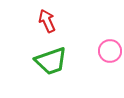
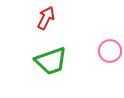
red arrow: moved 1 px left, 3 px up; rotated 50 degrees clockwise
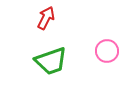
pink circle: moved 3 px left
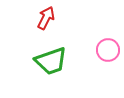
pink circle: moved 1 px right, 1 px up
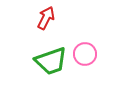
pink circle: moved 23 px left, 4 px down
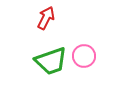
pink circle: moved 1 px left, 2 px down
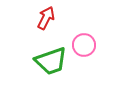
pink circle: moved 11 px up
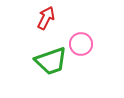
pink circle: moved 3 px left, 1 px up
